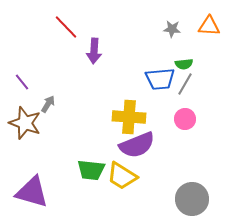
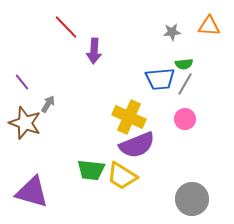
gray star: moved 3 px down; rotated 12 degrees counterclockwise
yellow cross: rotated 20 degrees clockwise
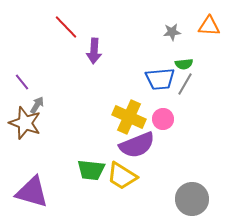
gray arrow: moved 11 px left, 1 px down
pink circle: moved 22 px left
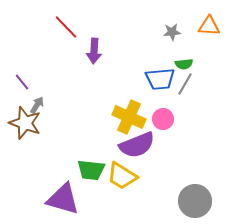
purple triangle: moved 31 px right, 7 px down
gray circle: moved 3 px right, 2 px down
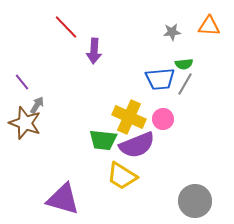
green trapezoid: moved 12 px right, 30 px up
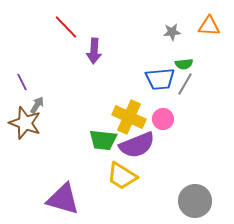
purple line: rotated 12 degrees clockwise
